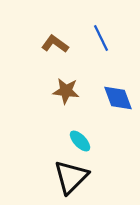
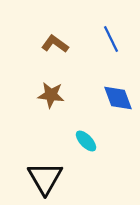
blue line: moved 10 px right, 1 px down
brown star: moved 15 px left, 4 px down
cyan ellipse: moved 6 px right
black triangle: moved 26 px left, 1 px down; rotated 15 degrees counterclockwise
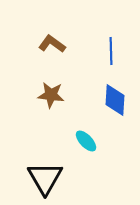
blue line: moved 12 px down; rotated 24 degrees clockwise
brown L-shape: moved 3 px left
blue diamond: moved 3 px left, 2 px down; rotated 24 degrees clockwise
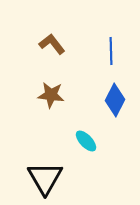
brown L-shape: rotated 16 degrees clockwise
blue diamond: rotated 24 degrees clockwise
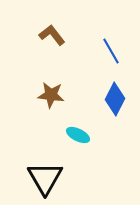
brown L-shape: moved 9 px up
blue line: rotated 28 degrees counterclockwise
blue diamond: moved 1 px up
cyan ellipse: moved 8 px left, 6 px up; rotated 20 degrees counterclockwise
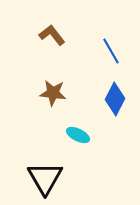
brown star: moved 2 px right, 2 px up
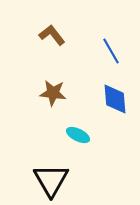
blue diamond: rotated 32 degrees counterclockwise
black triangle: moved 6 px right, 2 px down
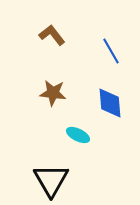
blue diamond: moved 5 px left, 4 px down
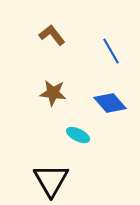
blue diamond: rotated 36 degrees counterclockwise
